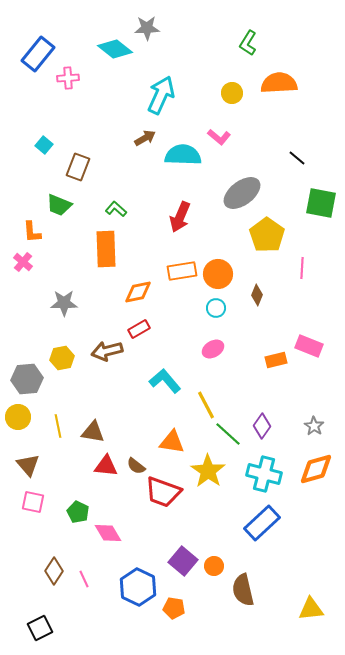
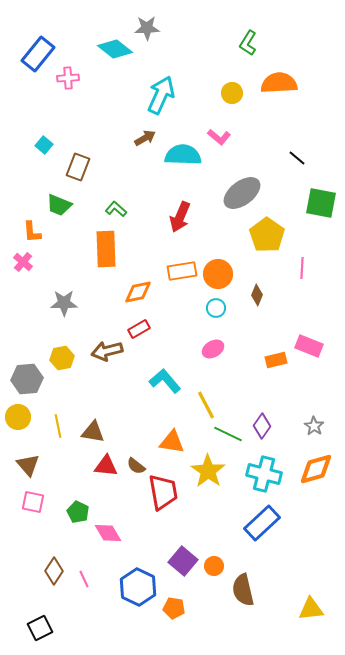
green line at (228, 434): rotated 16 degrees counterclockwise
red trapezoid at (163, 492): rotated 120 degrees counterclockwise
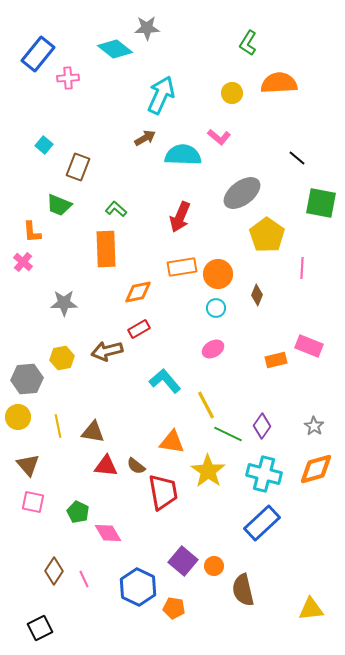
orange rectangle at (182, 271): moved 4 px up
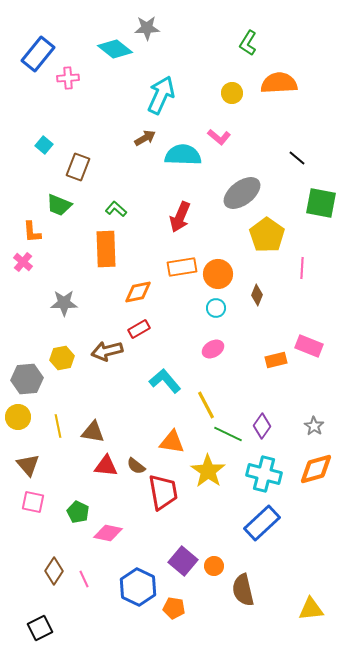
pink diamond at (108, 533): rotated 48 degrees counterclockwise
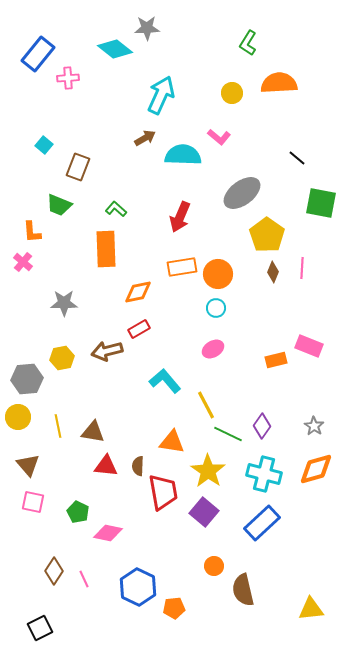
brown diamond at (257, 295): moved 16 px right, 23 px up
brown semicircle at (136, 466): moved 2 px right; rotated 54 degrees clockwise
purple square at (183, 561): moved 21 px right, 49 px up
orange pentagon at (174, 608): rotated 15 degrees counterclockwise
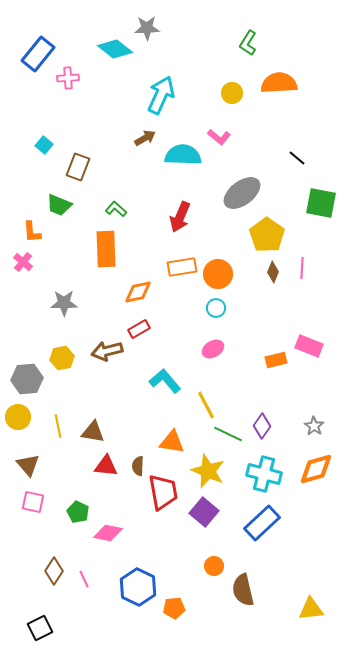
yellow star at (208, 471): rotated 12 degrees counterclockwise
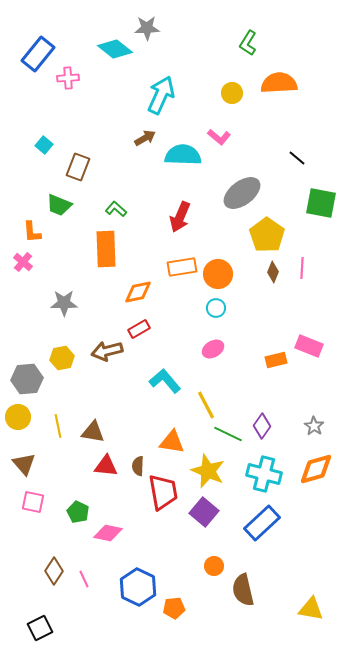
brown triangle at (28, 465): moved 4 px left, 1 px up
yellow triangle at (311, 609): rotated 16 degrees clockwise
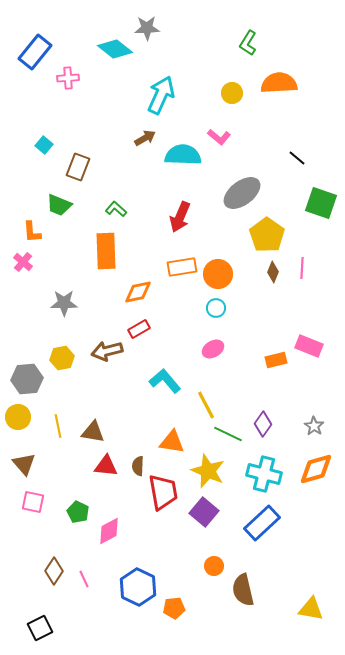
blue rectangle at (38, 54): moved 3 px left, 2 px up
green square at (321, 203): rotated 8 degrees clockwise
orange rectangle at (106, 249): moved 2 px down
purple diamond at (262, 426): moved 1 px right, 2 px up
pink diamond at (108, 533): moved 1 px right, 2 px up; rotated 40 degrees counterclockwise
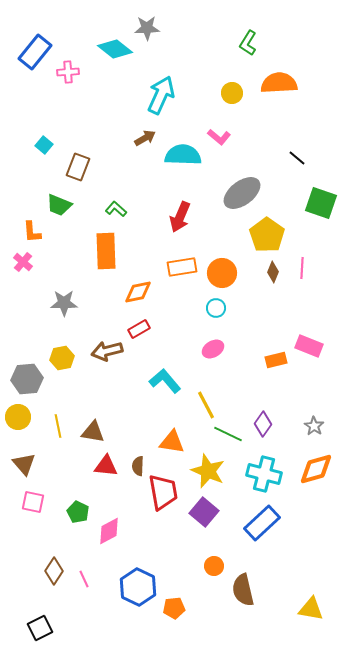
pink cross at (68, 78): moved 6 px up
orange circle at (218, 274): moved 4 px right, 1 px up
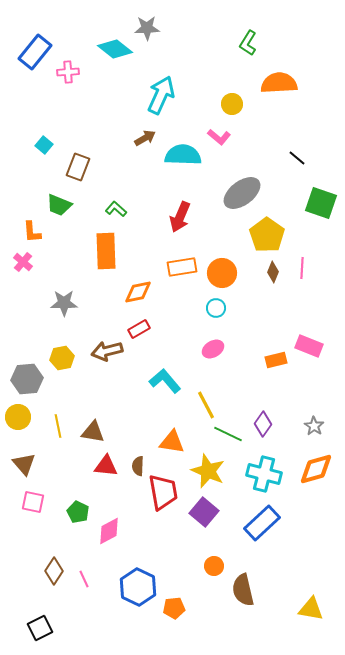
yellow circle at (232, 93): moved 11 px down
